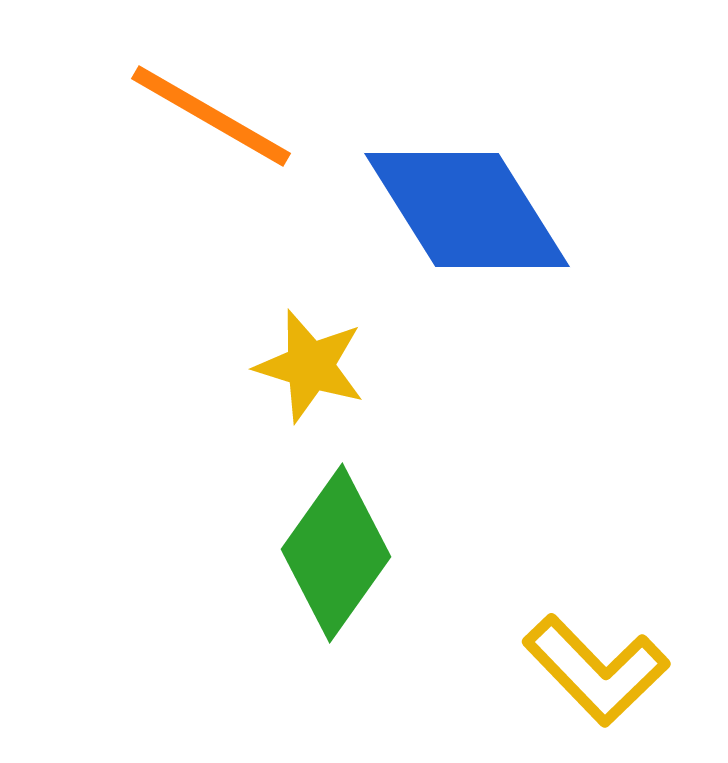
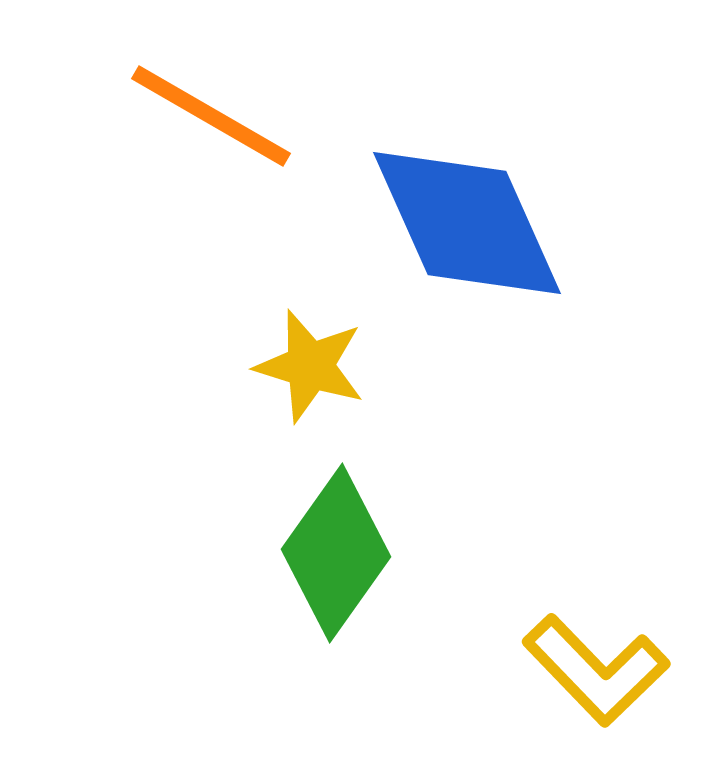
blue diamond: moved 13 px down; rotated 8 degrees clockwise
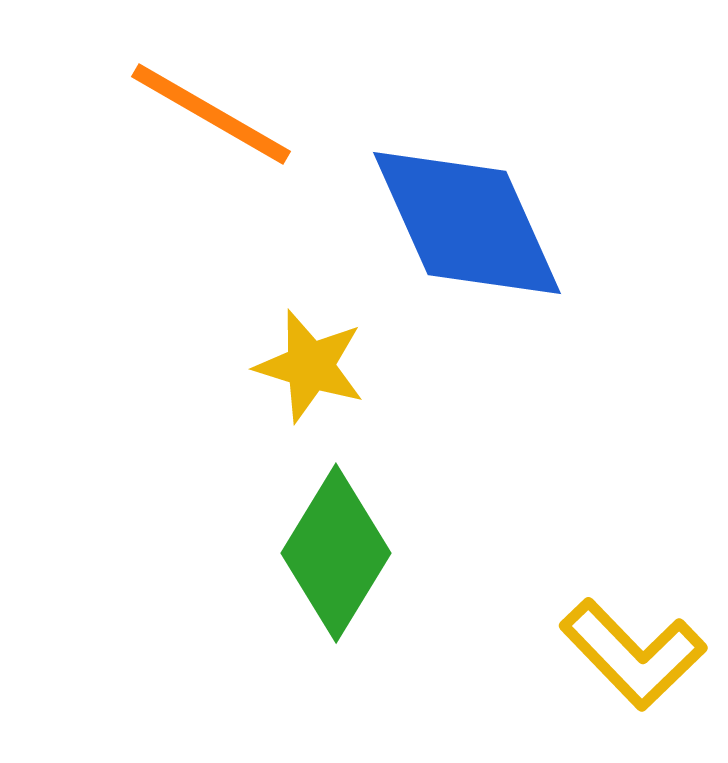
orange line: moved 2 px up
green diamond: rotated 4 degrees counterclockwise
yellow L-shape: moved 37 px right, 16 px up
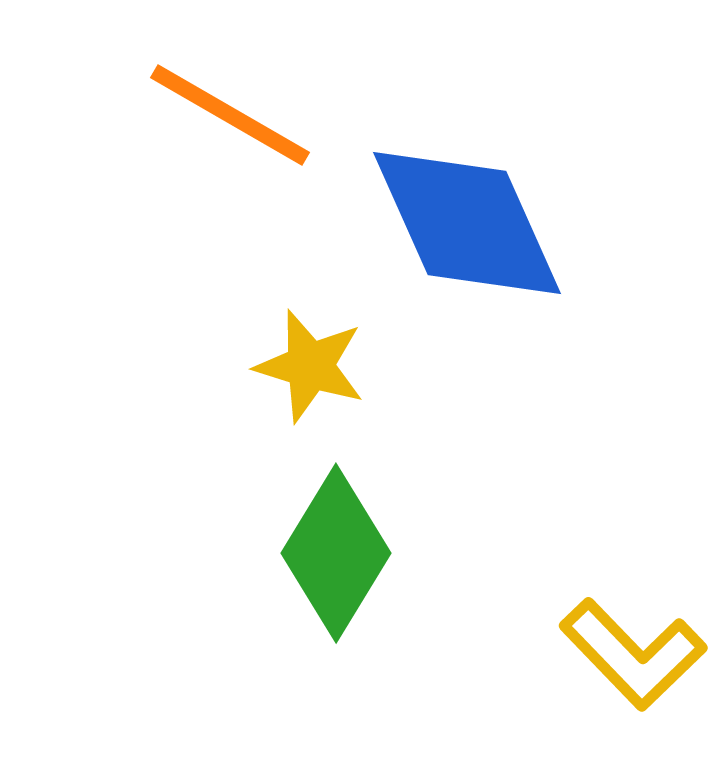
orange line: moved 19 px right, 1 px down
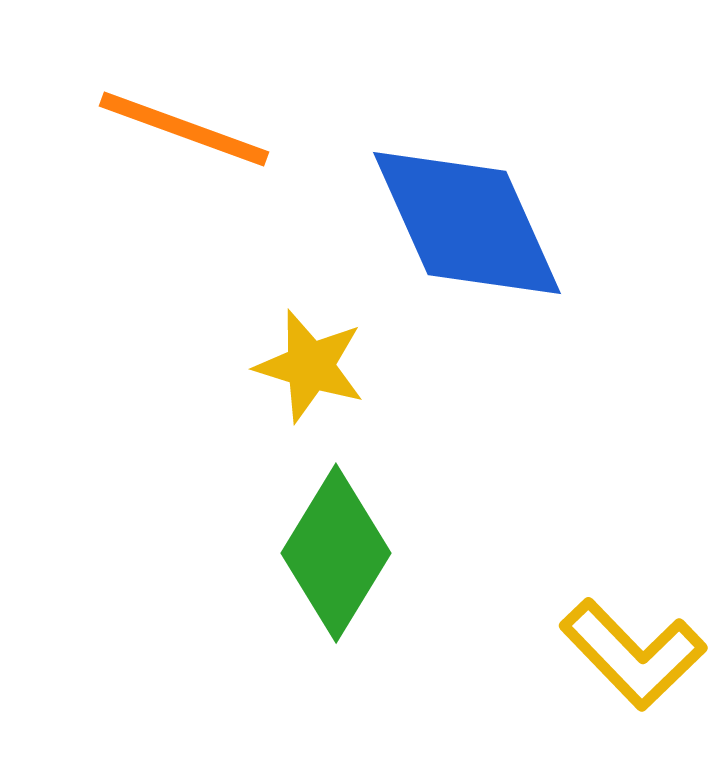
orange line: moved 46 px left, 14 px down; rotated 10 degrees counterclockwise
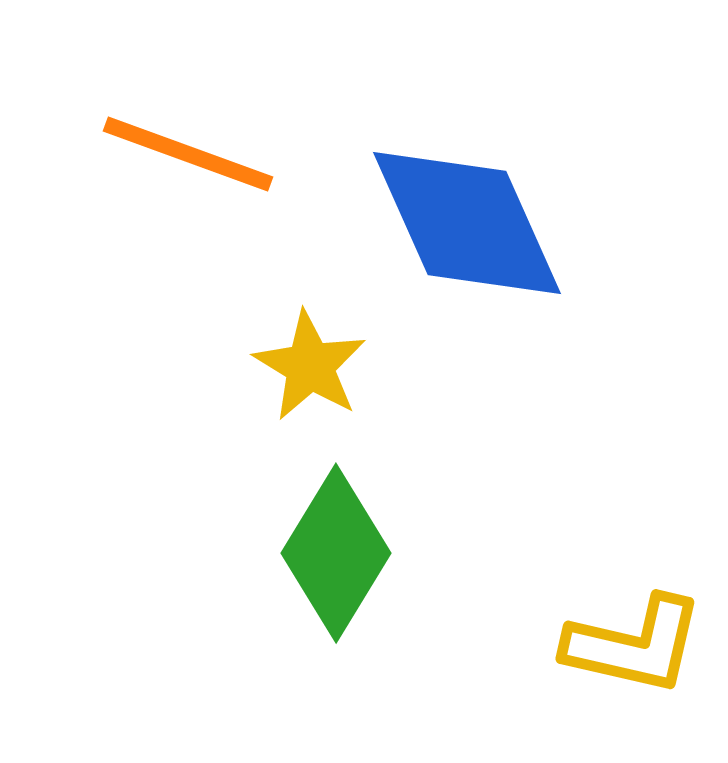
orange line: moved 4 px right, 25 px down
yellow star: rotated 14 degrees clockwise
yellow L-shape: moved 1 px right, 9 px up; rotated 33 degrees counterclockwise
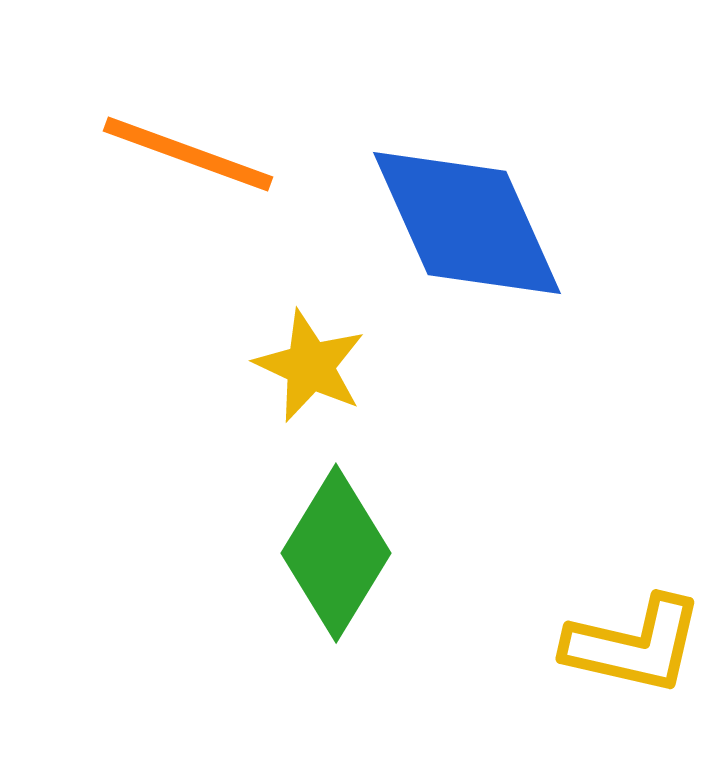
yellow star: rotated 6 degrees counterclockwise
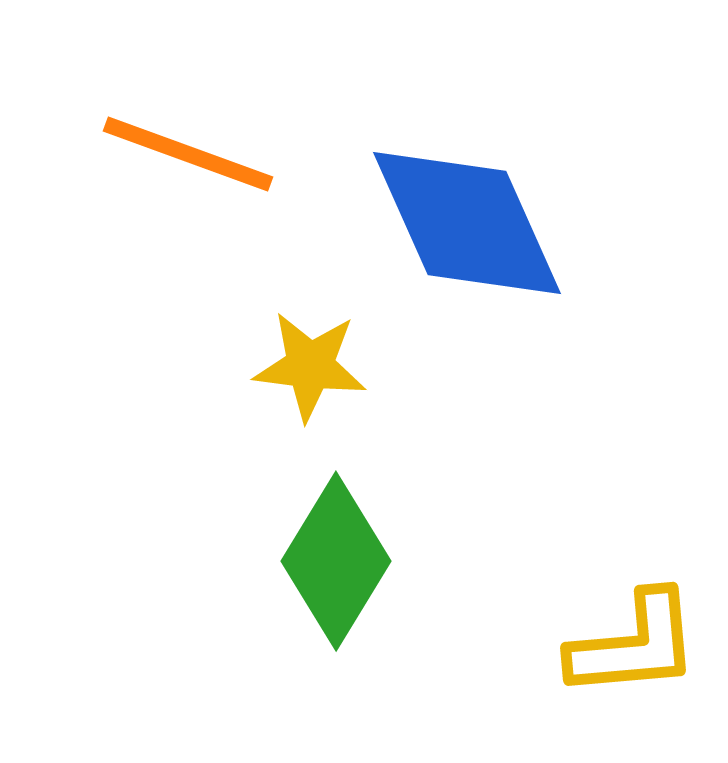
yellow star: rotated 18 degrees counterclockwise
green diamond: moved 8 px down
yellow L-shape: rotated 18 degrees counterclockwise
